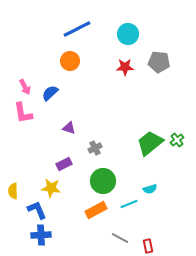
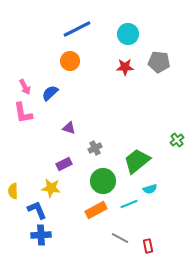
green trapezoid: moved 13 px left, 18 px down
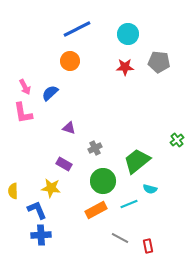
purple rectangle: rotated 56 degrees clockwise
cyan semicircle: rotated 32 degrees clockwise
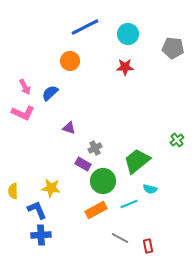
blue line: moved 8 px right, 2 px up
gray pentagon: moved 14 px right, 14 px up
pink L-shape: rotated 55 degrees counterclockwise
purple rectangle: moved 19 px right
